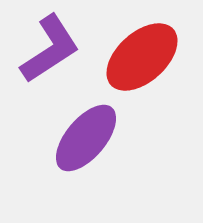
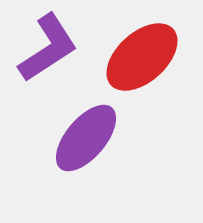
purple L-shape: moved 2 px left, 1 px up
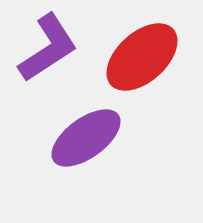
purple ellipse: rotated 14 degrees clockwise
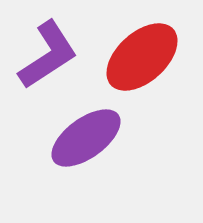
purple L-shape: moved 7 px down
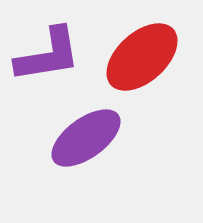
purple L-shape: rotated 24 degrees clockwise
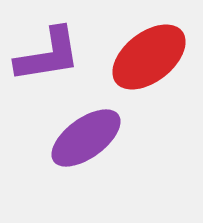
red ellipse: moved 7 px right; rotated 4 degrees clockwise
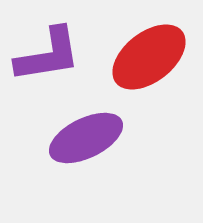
purple ellipse: rotated 10 degrees clockwise
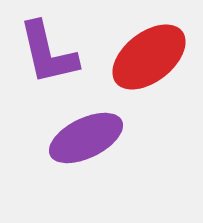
purple L-shape: moved 2 px up; rotated 86 degrees clockwise
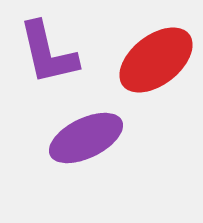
red ellipse: moved 7 px right, 3 px down
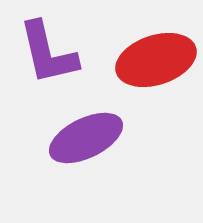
red ellipse: rotated 20 degrees clockwise
